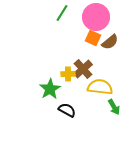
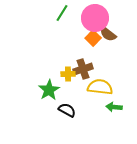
pink circle: moved 1 px left, 1 px down
orange square: rotated 21 degrees clockwise
brown semicircle: moved 2 px left, 8 px up; rotated 78 degrees clockwise
brown cross: rotated 24 degrees clockwise
green star: moved 1 px left, 1 px down
green arrow: rotated 126 degrees clockwise
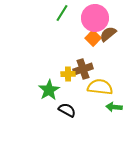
brown semicircle: rotated 102 degrees clockwise
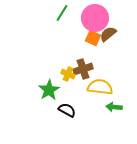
orange square: rotated 21 degrees counterclockwise
yellow cross: rotated 24 degrees clockwise
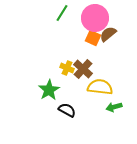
brown cross: rotated 30 degrees counterclockwise
yellow cross: moved 1 px left, 6 px up
green arrow: rotated 21 degrees counterclockwise
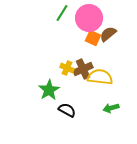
pink circle: moved 6 px left
brown cross: rotated 24 degrees clockwise
yellow semicircle: moved 10 px up
green arrow: moved 3 px left, 1 px down
